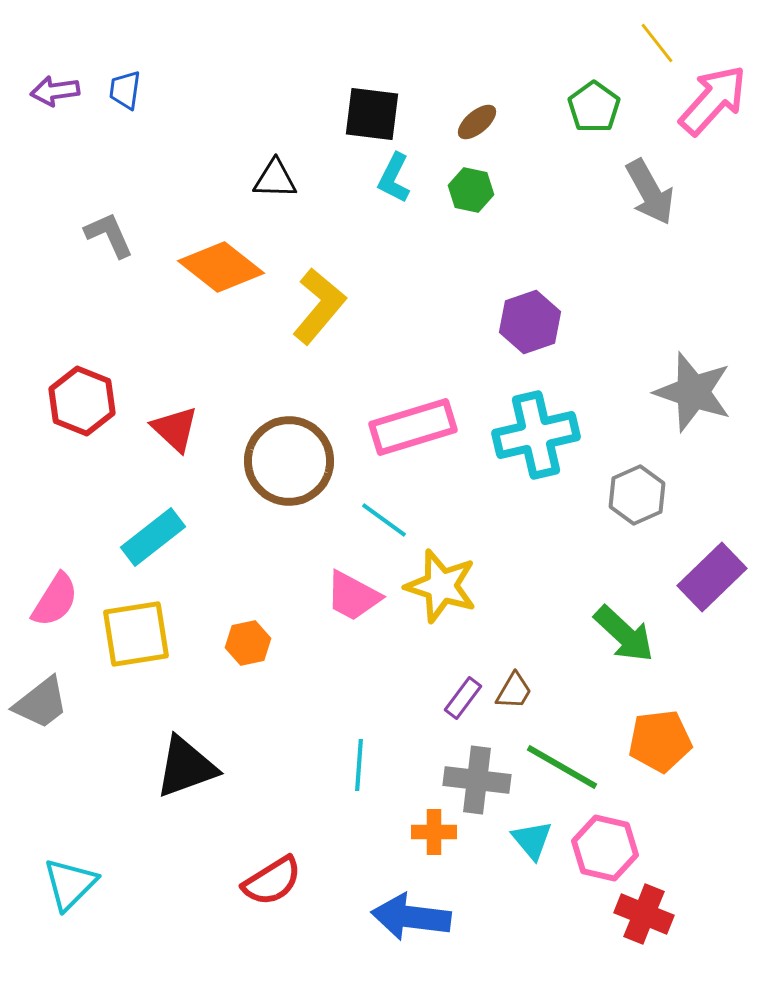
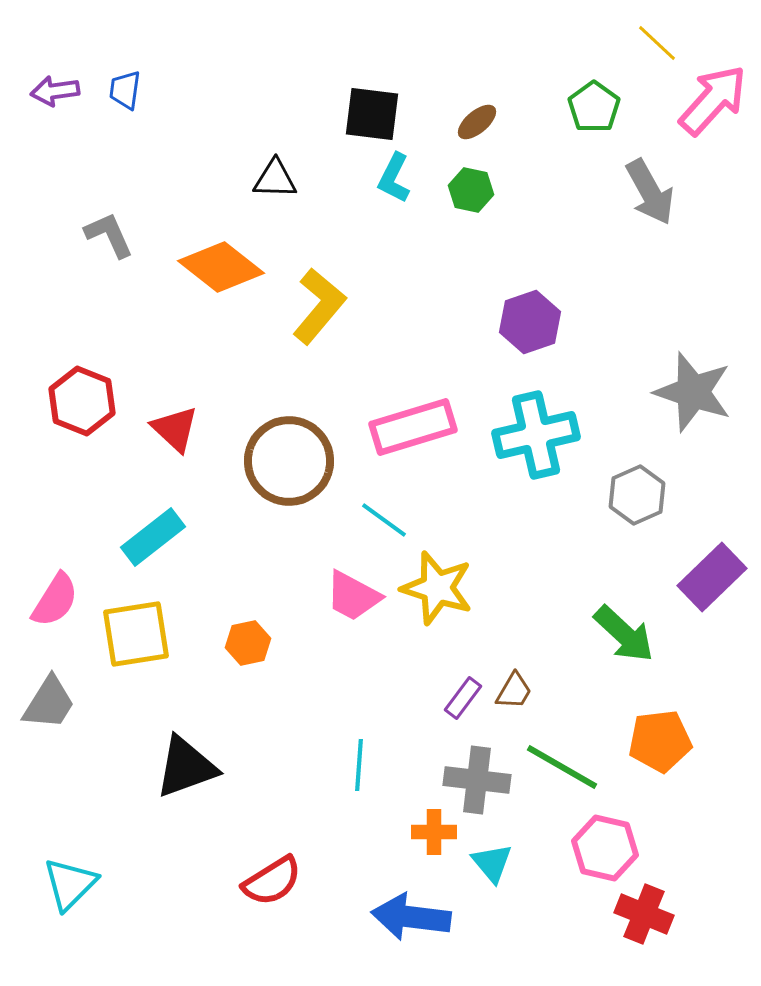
yellow line at (657, 43): rotated 9 degrees counterclockwise
yellow star at (441, 586): moved 4 px left, 2 px down
gray trapezoid at (41, 703): moved 8 px right; rotated 20 degrees counterclockwise
cyan triangle at (532, 840): moved 40 px left, 23 px down
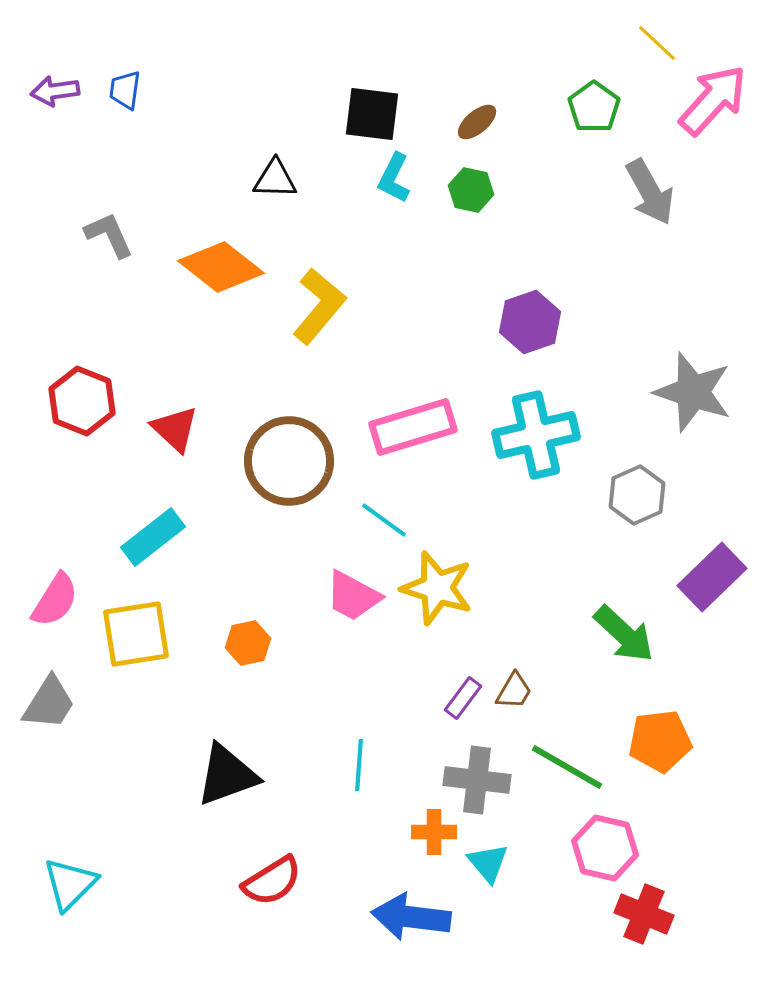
black triangle at (186, 767): moved 41 px right, 8 px down
green line at (562, 767): moved 5 px right
cyan triangle at (492, 863): moved 4 px left
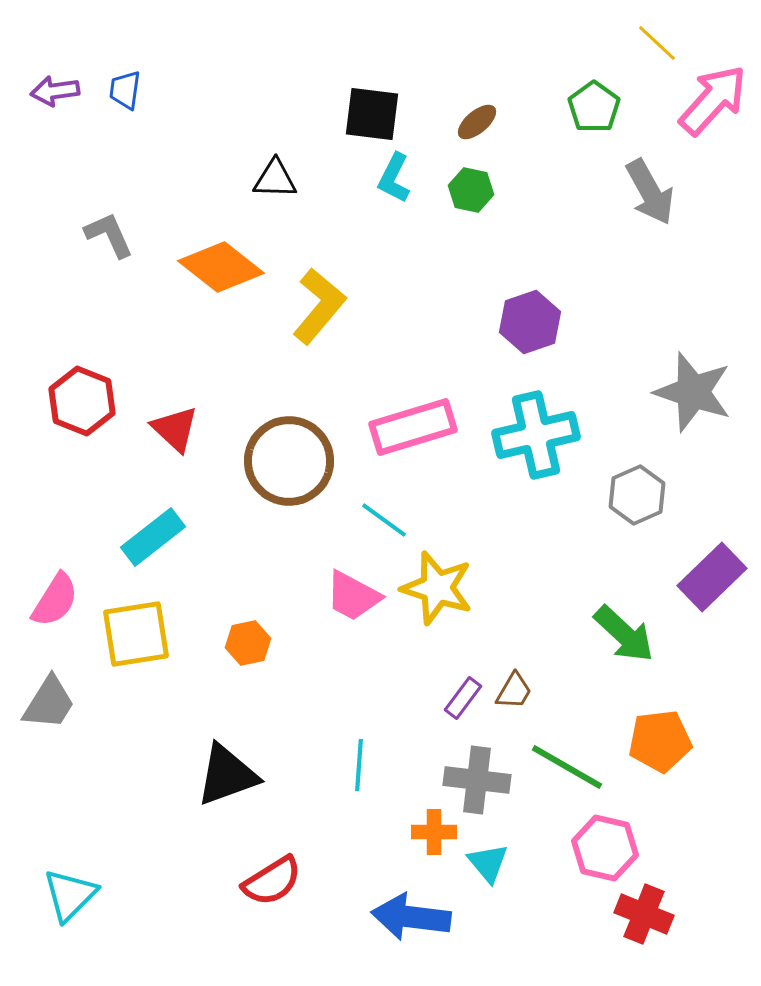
cyan triangle at (70, 884): moved 11 px down
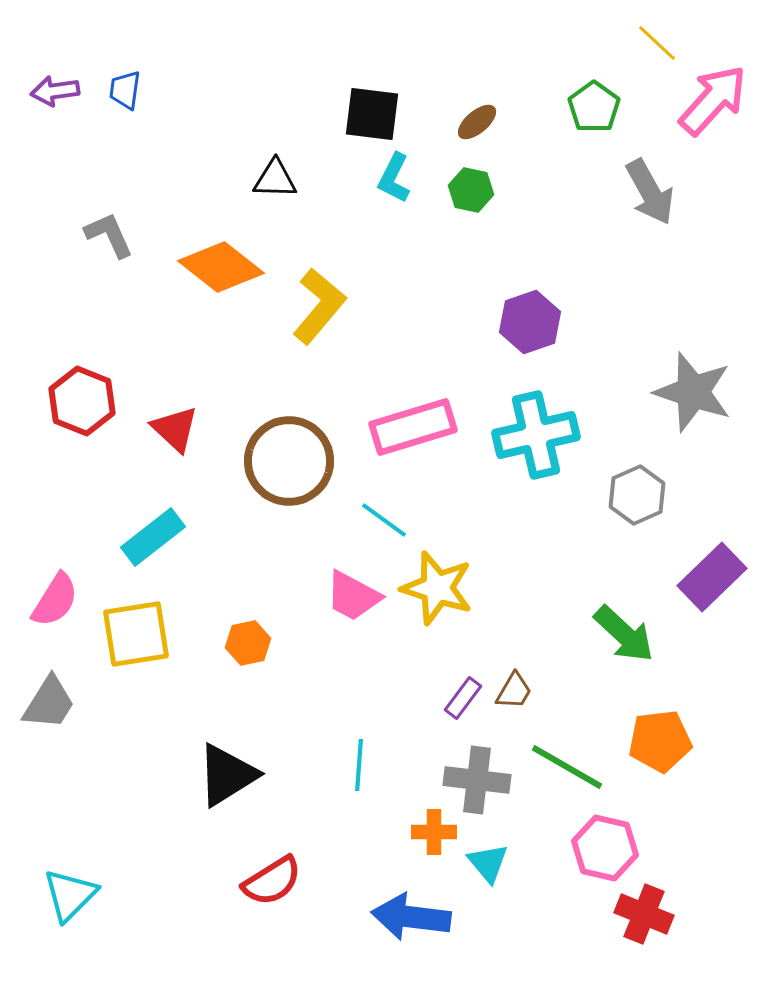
black triangle at (227, 775): rotated 12 degrees counterclockwise
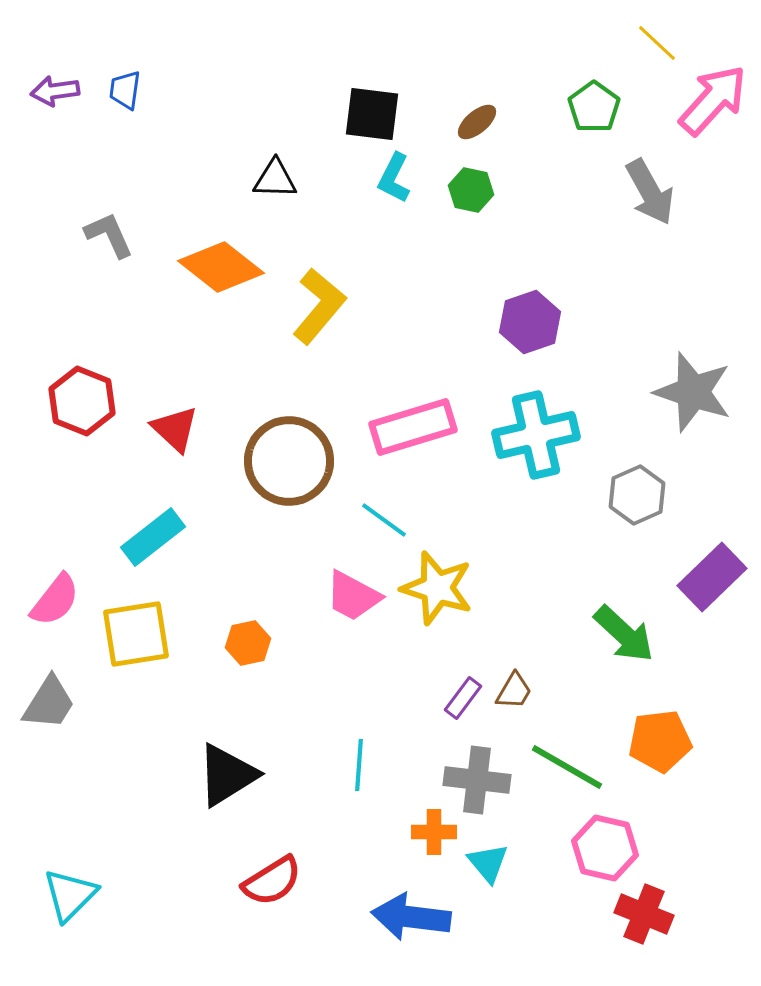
pink semicircle at (55, 600): rotated 6 degrees clockwise
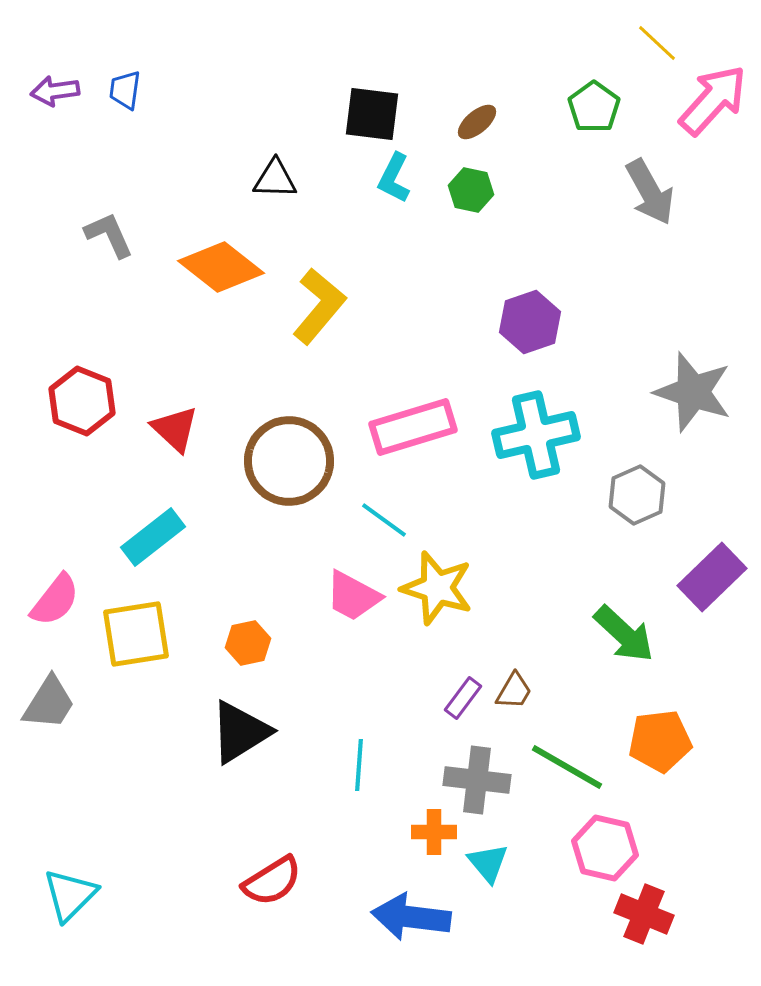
black triangle at (227, 775): moved 13 px right, 43 px up
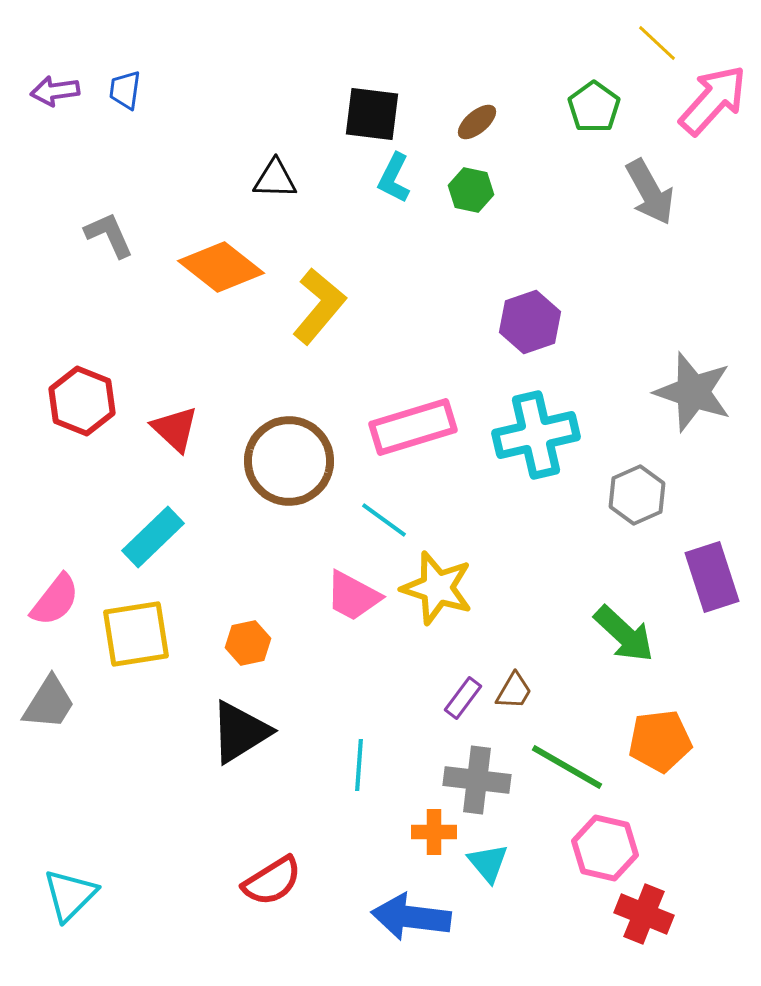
cyan rectangle at (153, 537): rotated 6 degrees counterclockwise
purple rectangle at (712, 577): rotated 64 degrees counterclockwise
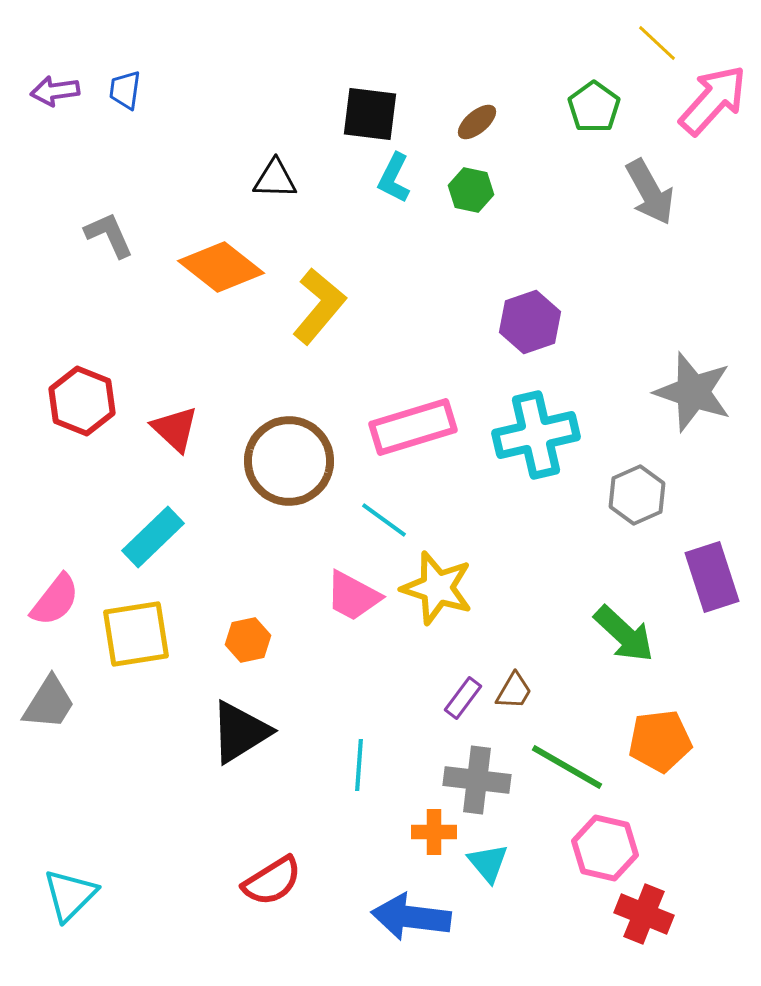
black square at (372, 114): moved 2 px left
orange hexagon at (248, 643): moved 3 px up
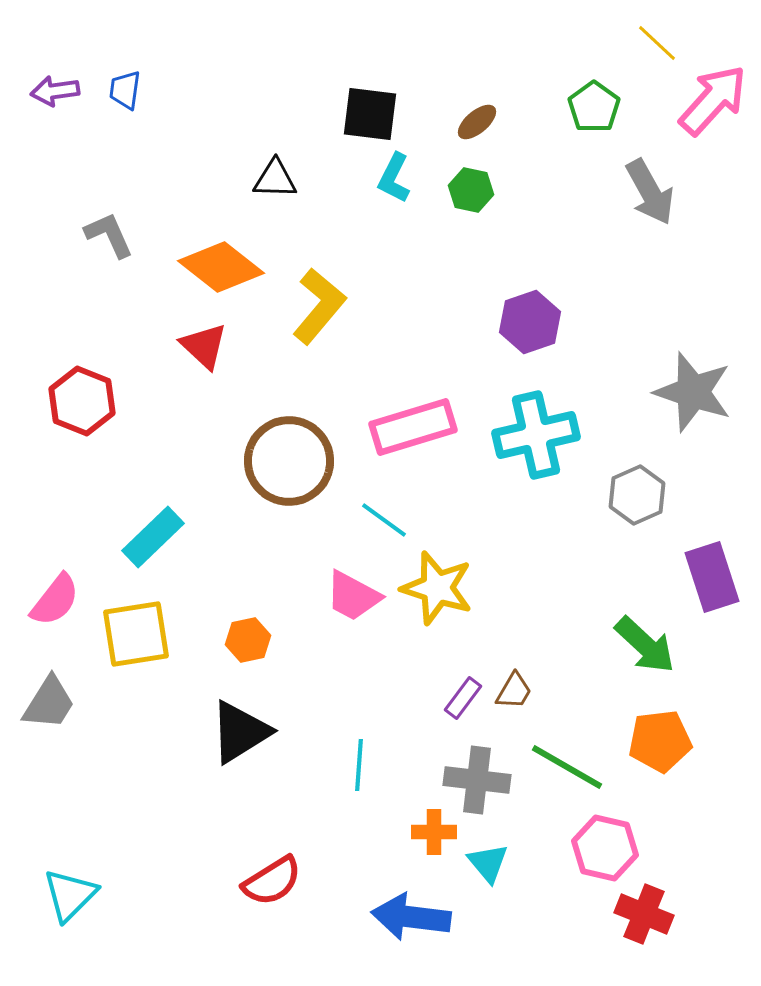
red triangle at (175, 429): moved 29 px right, 83 px up
green arrow at (624, 634): moved 21 px right, 11 px down
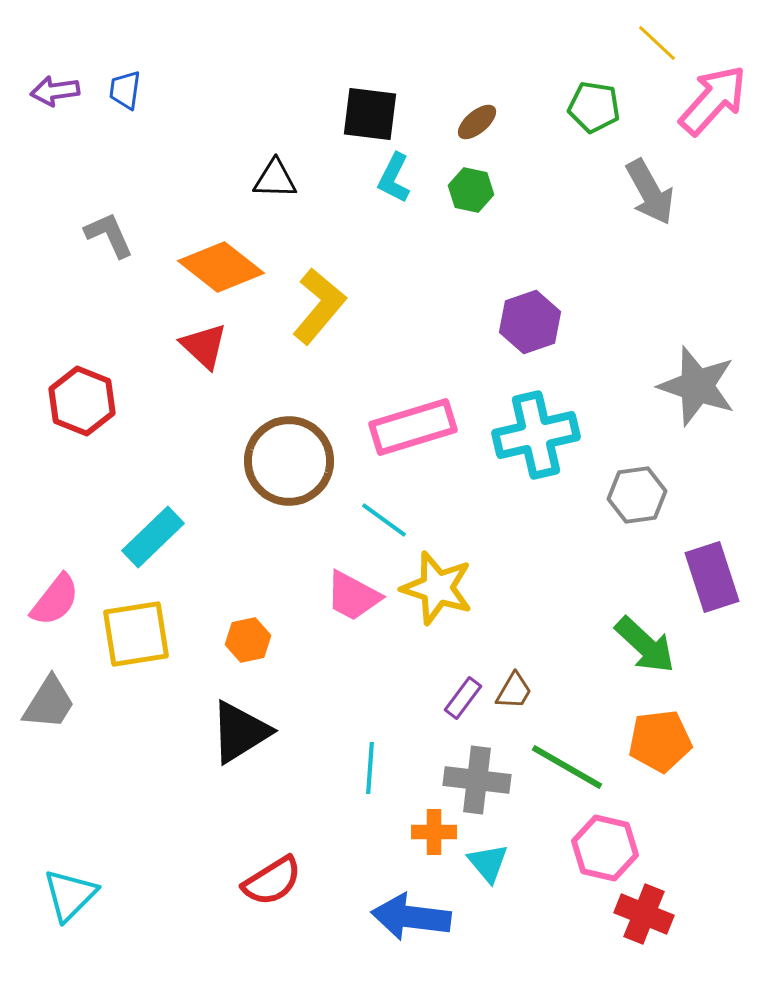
green pentagon at (594, 107): rotated 27 degrees counterclockwise
gray star at (693, 392): moved 4 px right, 6 px up
gray hexagon at (637, 495): rotated 16 degrees clockwise
cyan line at (359, 765): moved 11 px right, 3 px down
